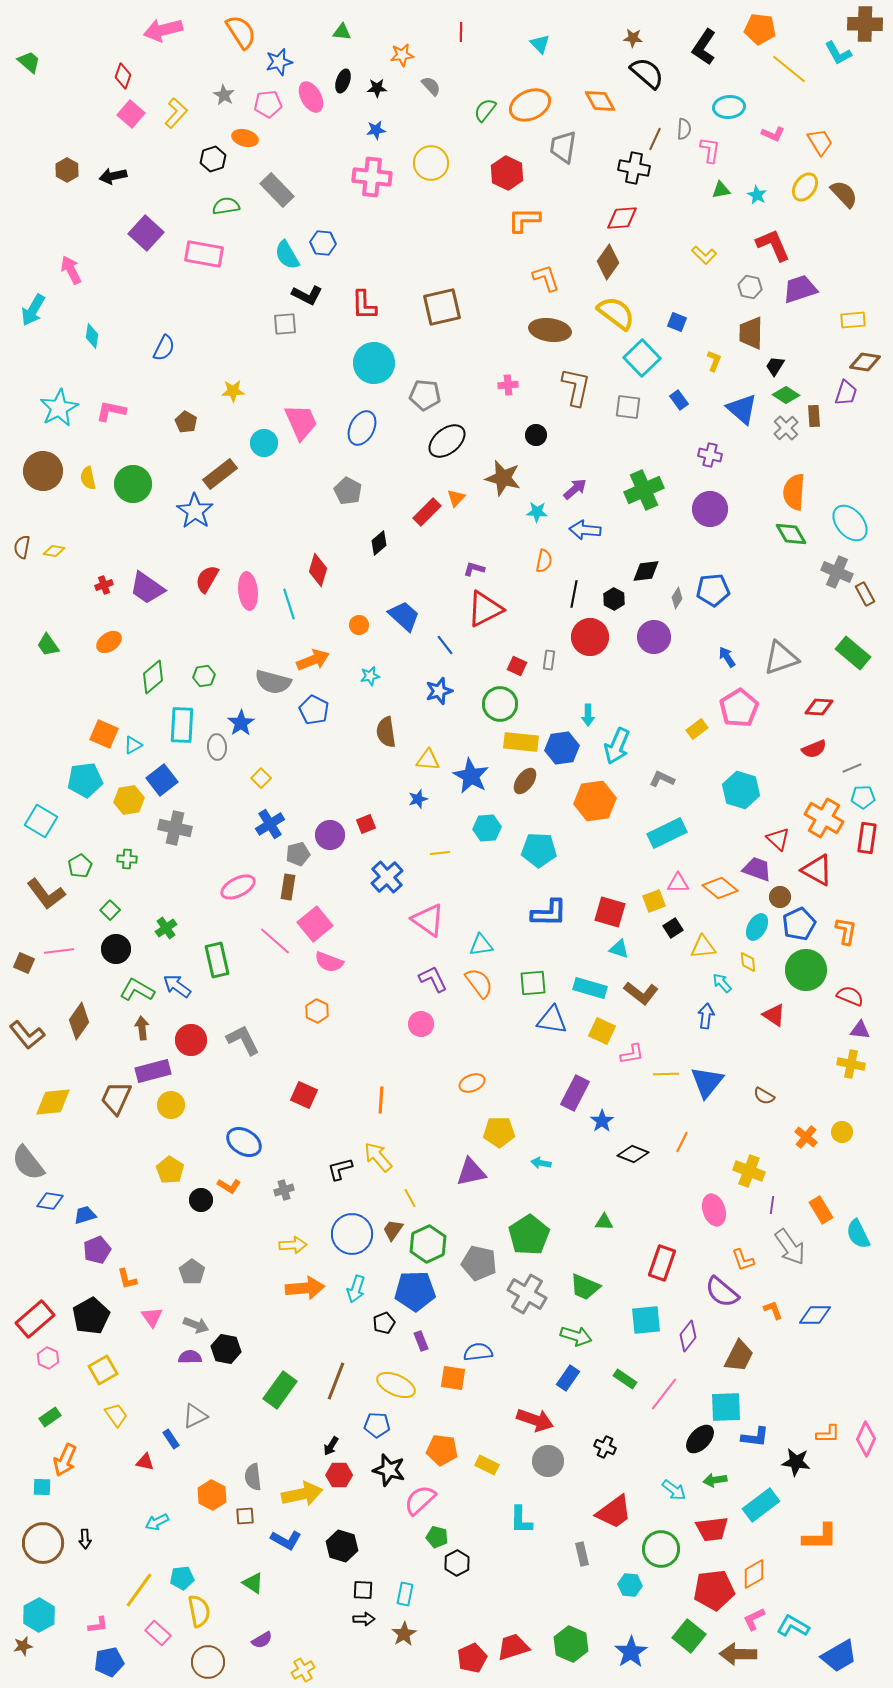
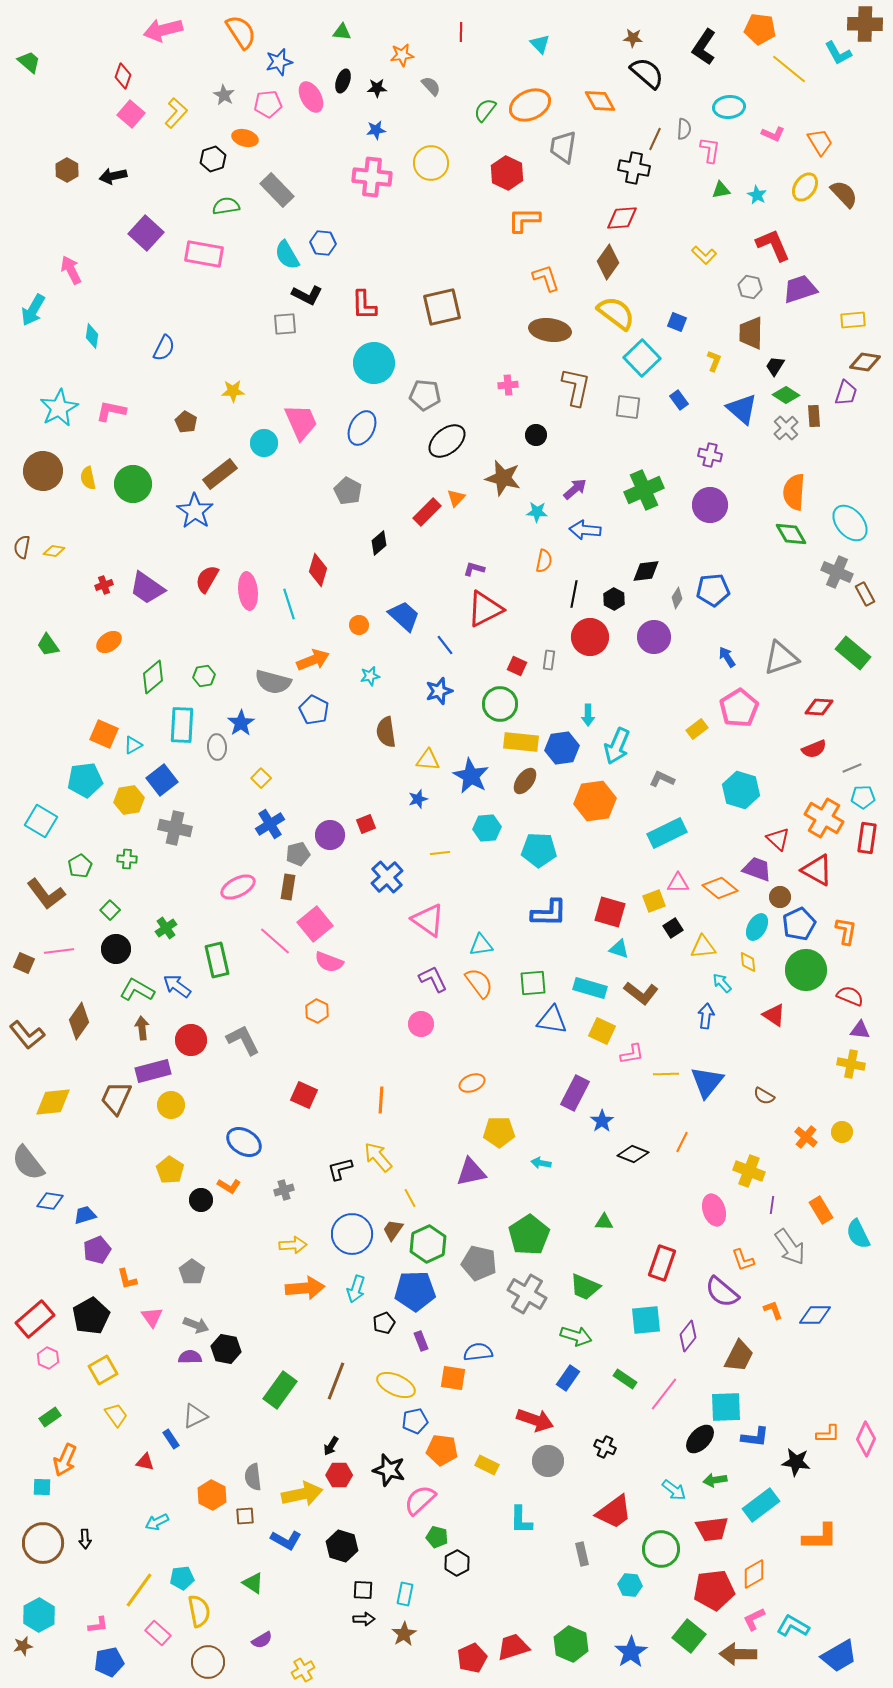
purple circle at (710, 509): moved 4 px up
blue pentagon at (377, 1425): moved 38 px right, 4 px up; rotated 15 degrees counterclockwise
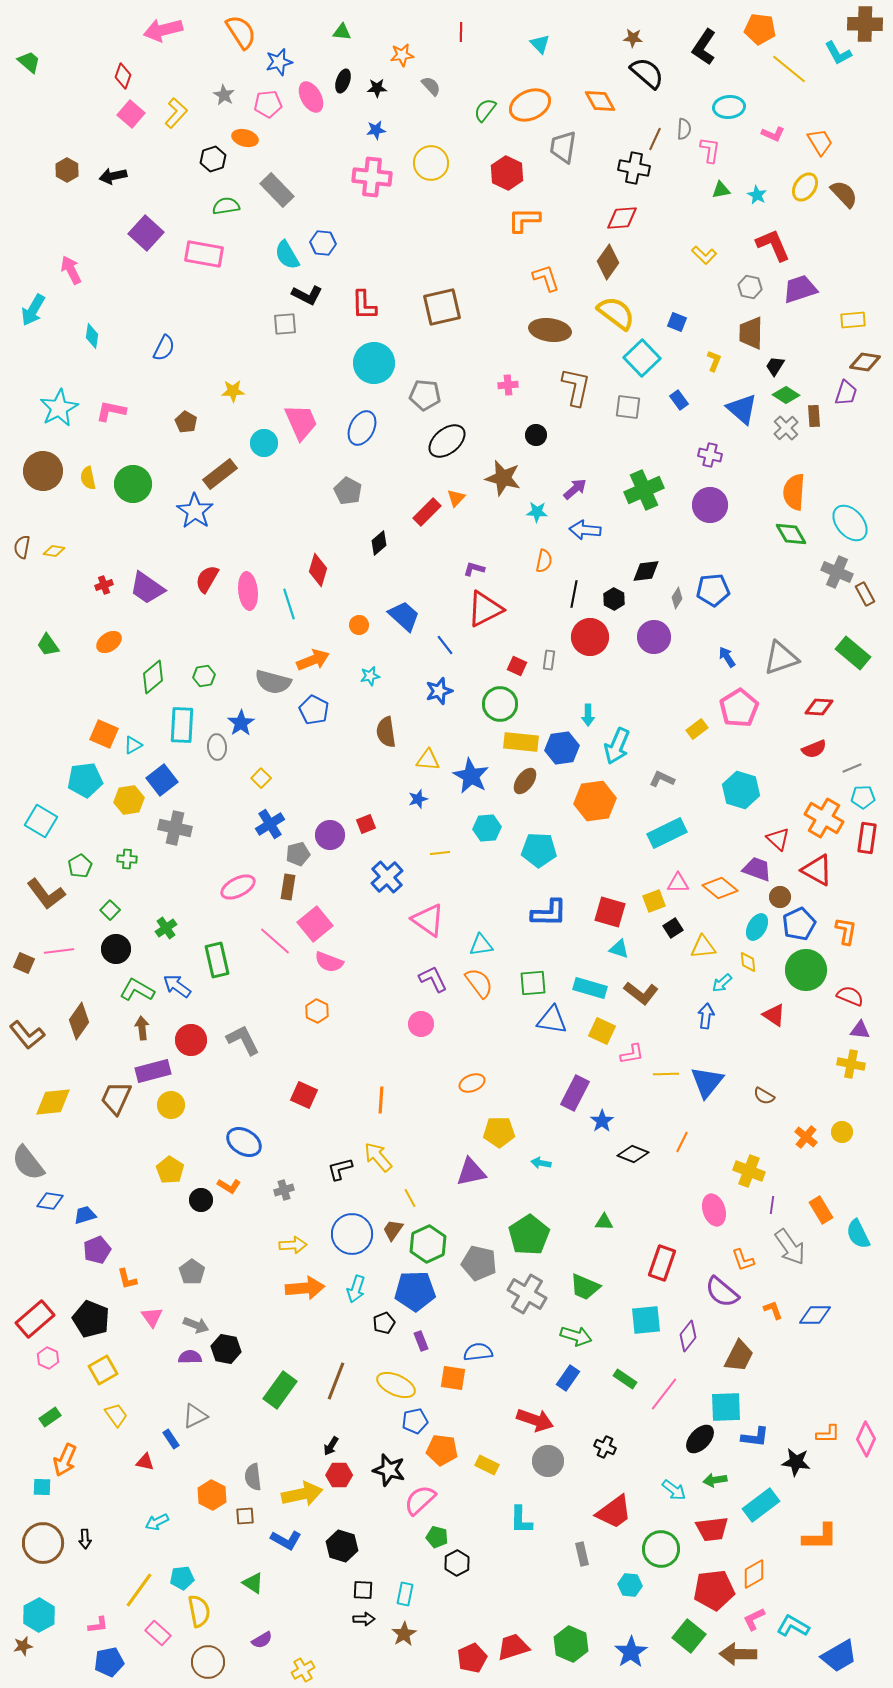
cyan arrow at (722, 983): rotated 90 degrees counterclockwise
black pentagon at (91, 1316): moved 3 px down; rotated 21 degrees counterclockwise
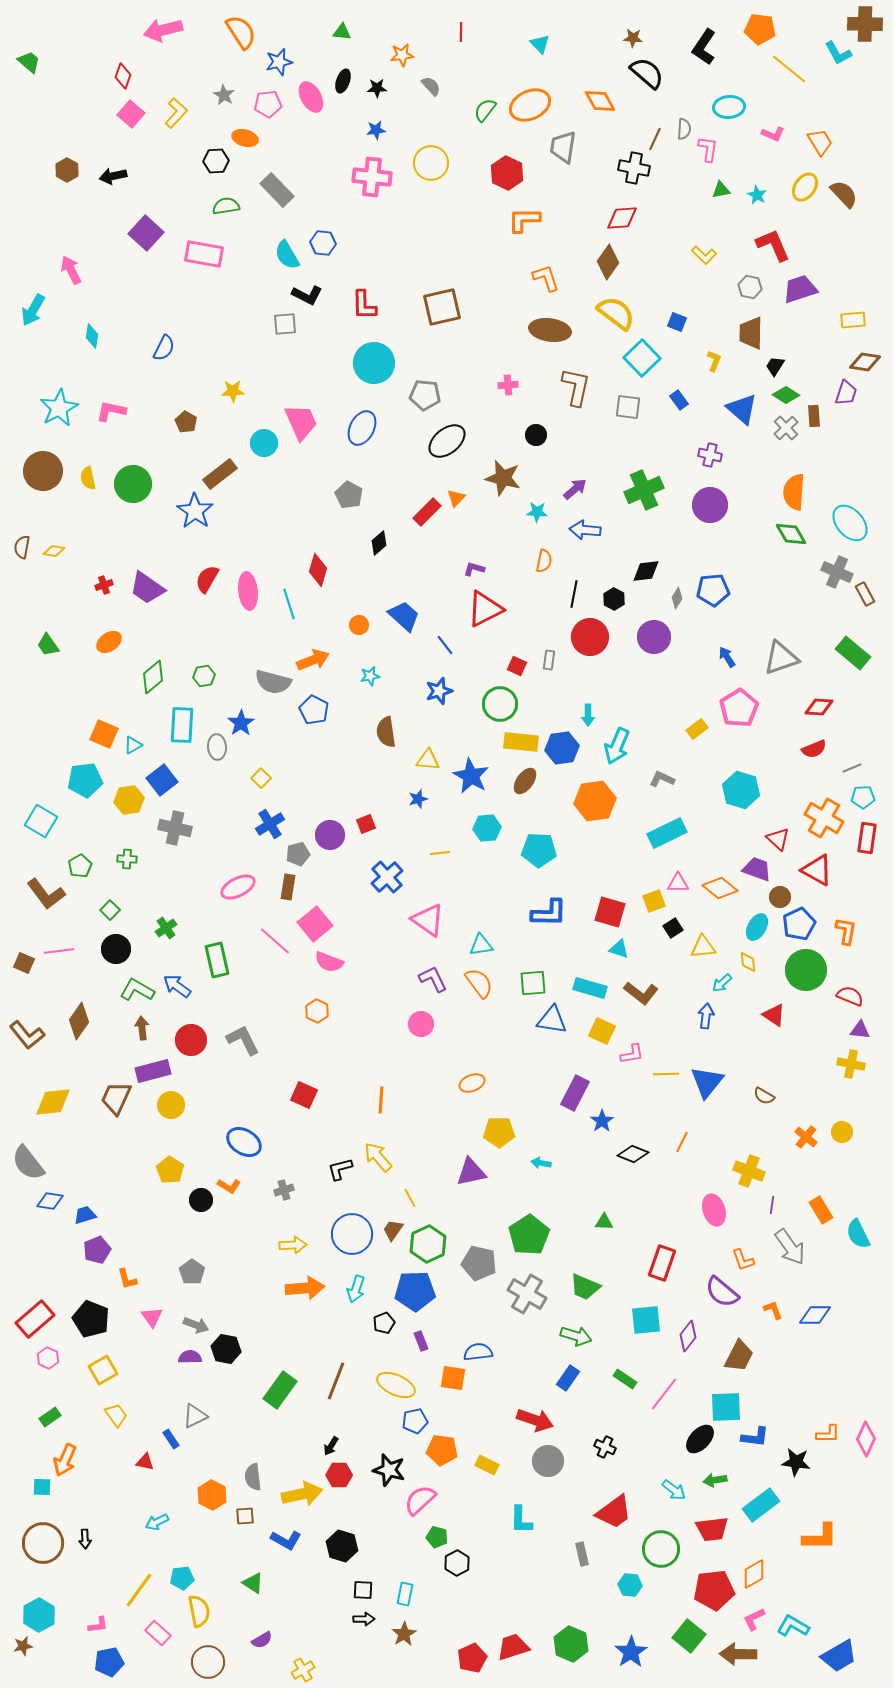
pink L-shape at (710, 150): moved 2 px left, 1 px up
black hexagon at (213, 159): moved 3 px right, 2 px down; rotated 15 degrees clockwise
gray pentagon at (348, 491): moved 1 px right, 4 px down
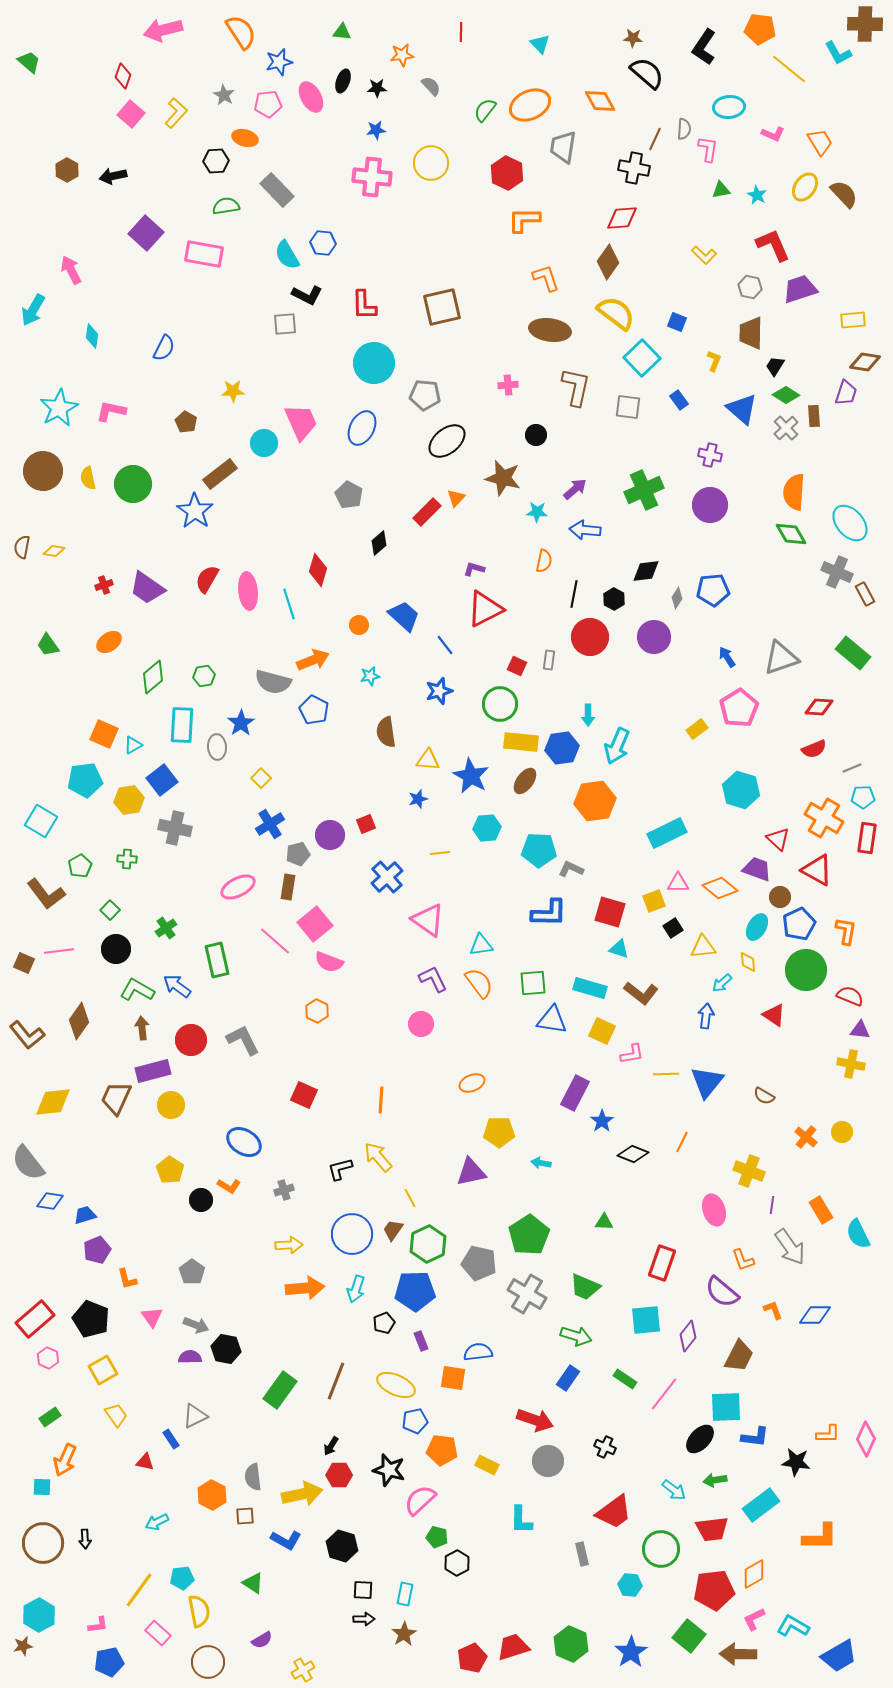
gray L-shape at (662, 779): moved 91 px left, 90 px down
yellow arrow at (293, 1245): moved 4 px left
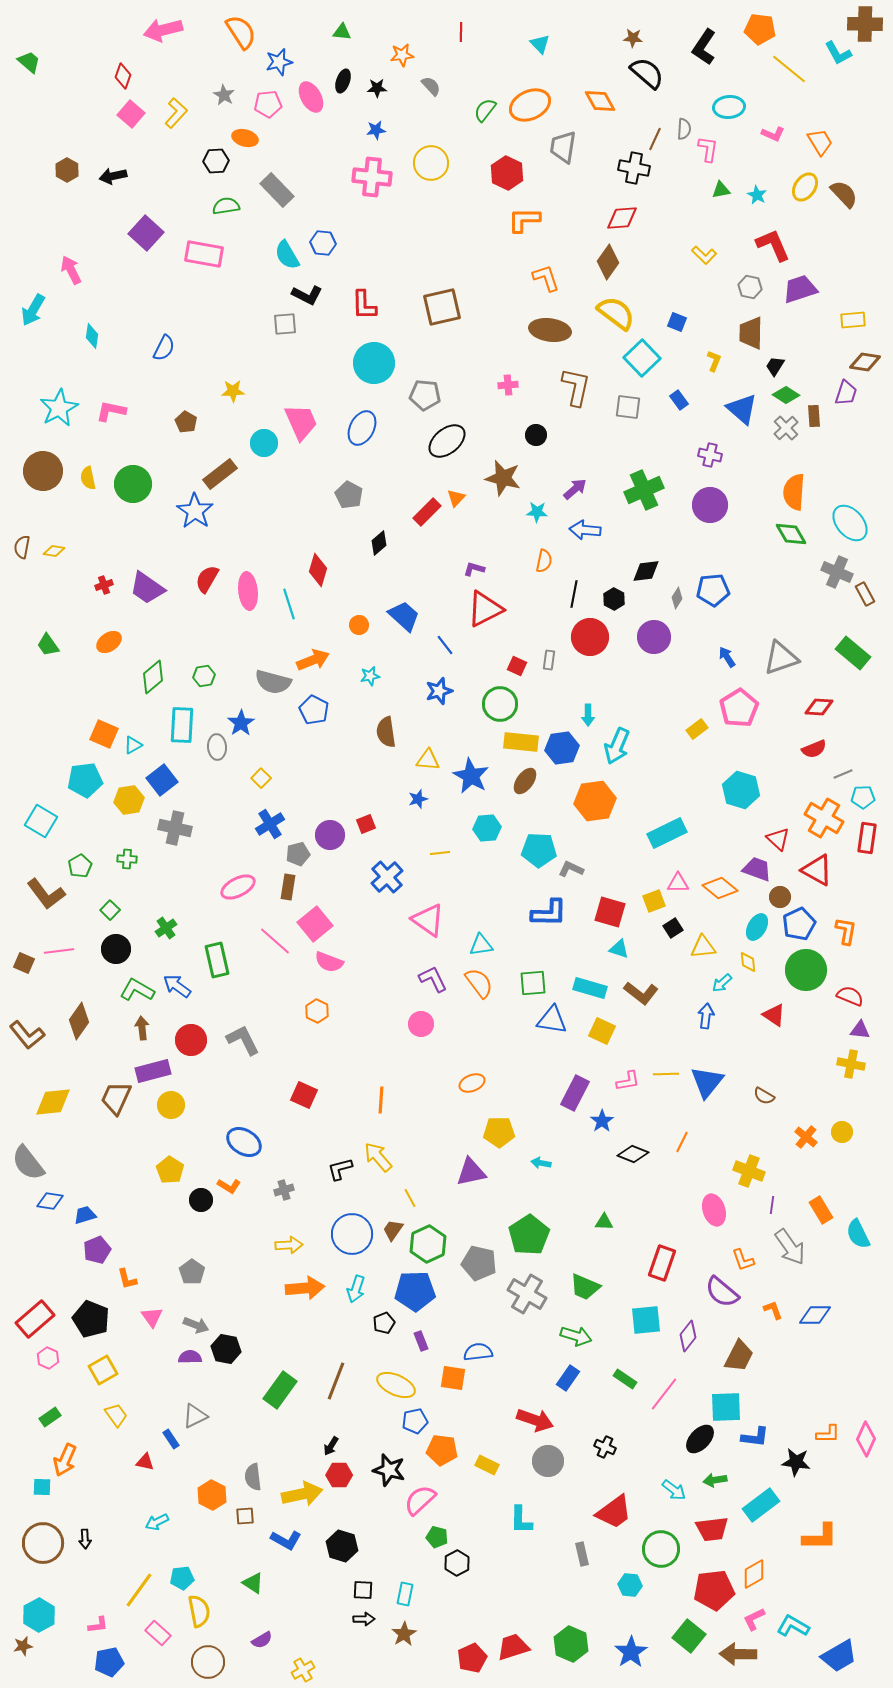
gray line at (852, 768): moved 9 px left, 6 px down
pink L-shape at (632, 1054): moved 4 px left, 27 px down
